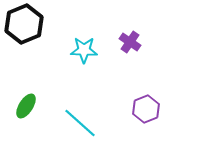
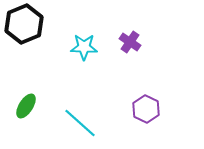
cyan star: moved 3 px up
purple hexagon: rotated 12 degrees counterclockwise
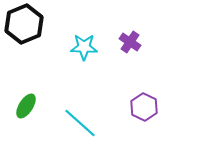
purple hexagon: moved 2 px left, 2 px up
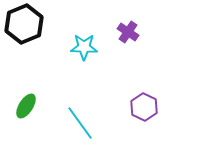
purple cross: moved 2 px left, 10 px up
cyan line: rotated 12 degrees clockwise
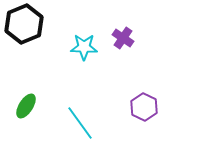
purple cross: moved 5 px left, 6 px down
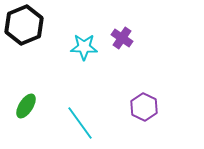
black hexagon: moved 1 px down
purple cross: moved 1 px left
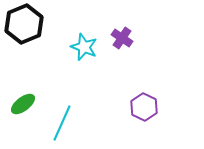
black hexagon: moved 1 px up
cyan star: rotated 20 degrees clockwise
green ellipse: moved 3 px left, 2 px up; rotated 20 degrees clockwise
cyan line: moved 18 px left; rotated 60 degrees clockwise
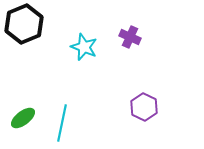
purple cross: moved 8 px right, 1 px up; rotated 10 degrees counterclockwise
green ellipse: moved 14 px down
cyan line: rotated 12 degrees counterclockwise
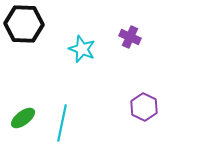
black hexagon: rotated 24 degrees clockwise
cyan star: moved 2 px left, 2 px down
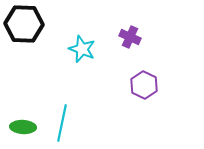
purple hexagon: moved 22 px up
green ellipse: moved 9 px down; rotated 40 degrees clockwise
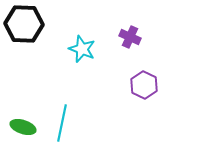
green ellipse: rotated 15 degrees clockwise
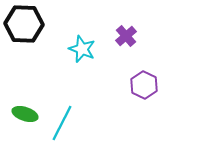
purple cross: moved 4 px left, 1 px up; rotated 25 degrees clockwise
cyan line: rotated 15 degrees clockwise
green ellipse: moved 2 px right, 13 px up
